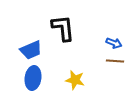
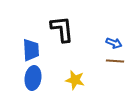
black L-shape: moved 1 px left, 1 px down
blue trapezoid: rotated 70 degrees counterclockwise
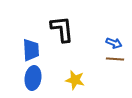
brown line: moved 2 px up
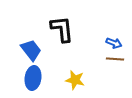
blue trapezoid: rotated 35 degrees counterclockwise
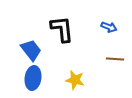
blue arrow: moved 5 px left, 16 px up
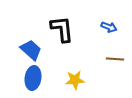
blue trapezoid: rotated 10 degrees counterclockwise
yellow star: rotated 18 degrees counterclockwise
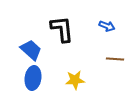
blue arrow: moved 2 px left, 1 px up
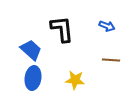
brown line: moved 4 px left, 1 px down
yellow star: rotated 12 degrees clockwise
